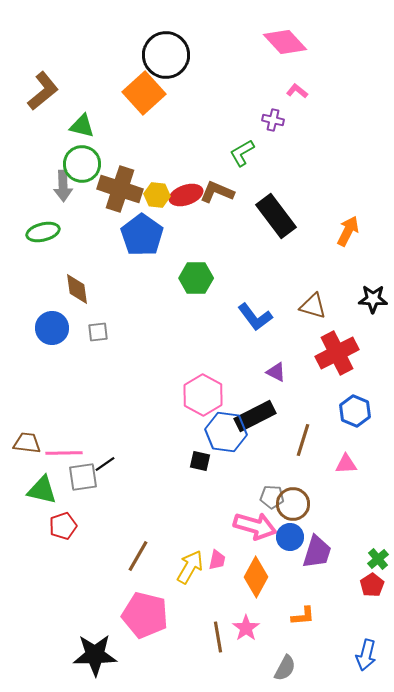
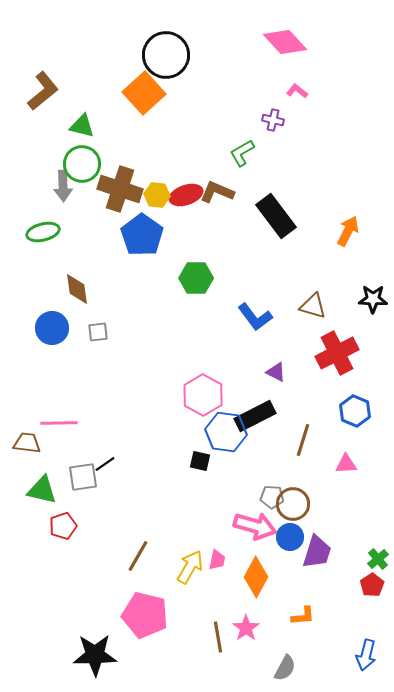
pink line at (64, 453): moved 5 px left, 30 px up
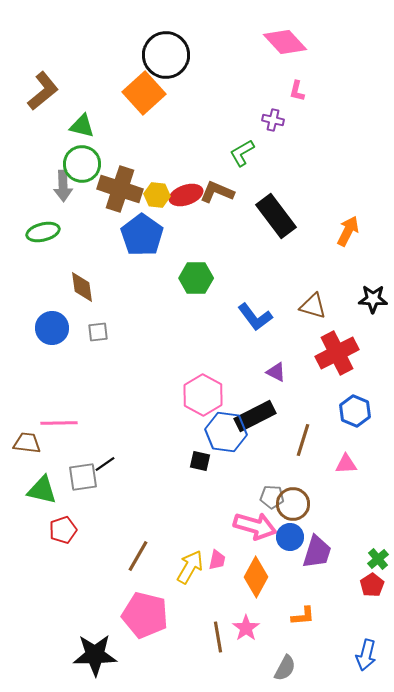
pink L-shape at (297, 91): rotated 115 degrees counterclockwise
brown diamond at (77, 289): moved 5 px right, 2 px up
red pentagon at (63, 526): moved 4 px down
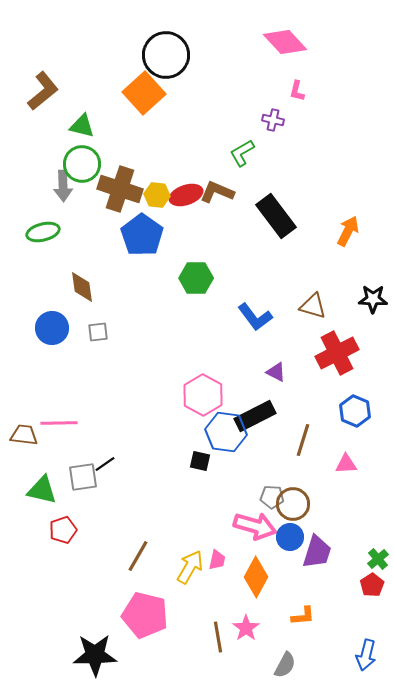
brown trapezoid at (27, 443): moved 3 px left, 8 px up
gray semicircle at (285, 668): moved 3 px up
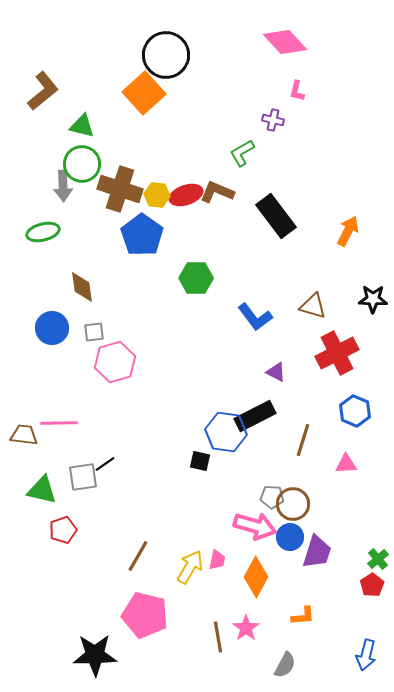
gray square at (98, 332): moved 4 px left
pink hexagon at (203, 395): moved 88 px left, 33 px up; rotated 15 degrees clockwise
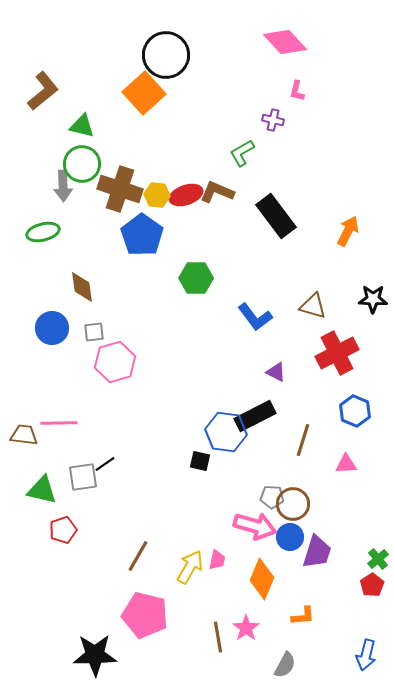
orange diamond at (256, 577): moved 6 px right, 2 px down; rotated 6 degrees counterclockwise
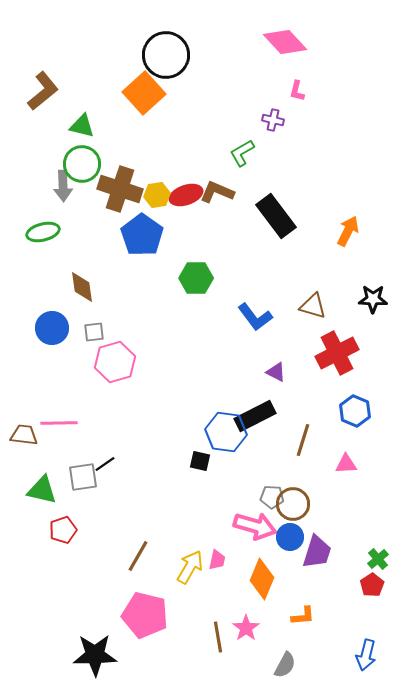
yellow hexagon at (157, 195): rotated 15 degrees counterclockwise
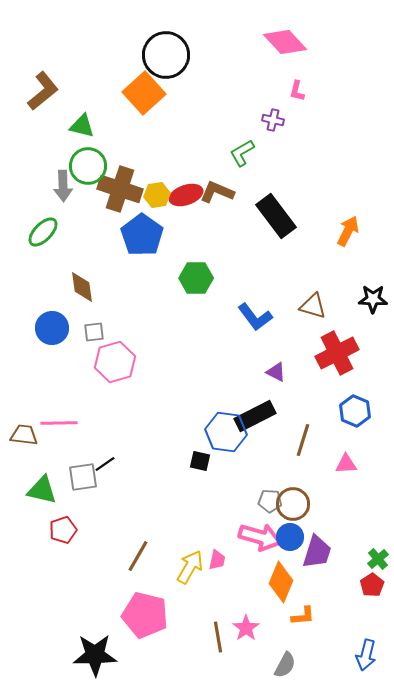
green circle at (82, 164): moved 6 px right, 2 px down
green ellipse at (43, 232): rotated 32 degrees counterclockwise
gray pentagon at (272, 497): moved 2 px left, 4 px down
pink arrow at (255, 526): moved 5 px right, 11 px down
orange diamond at (262, 579): moved 19 px right, 3 px down
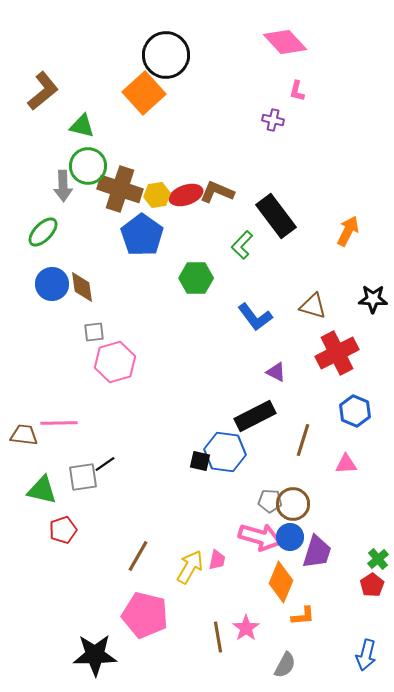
green L-shape at (242, 153): moved 92 px down; rotated 16 degrees counterclockwise
blue circle at (52, 328): moved 44 px up
blue hexagon at (226, 432): moved 1 px left, 20 px down
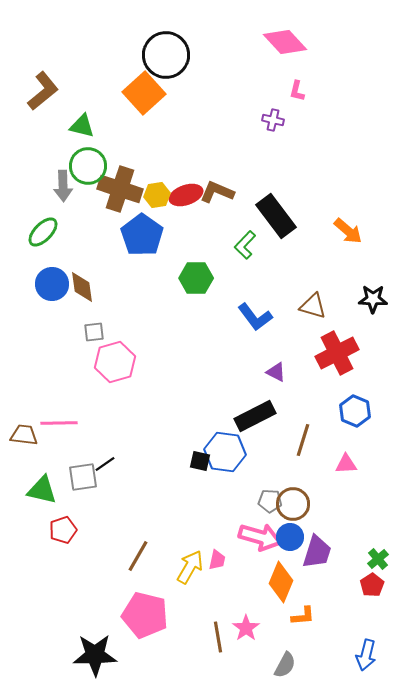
orange arrow at (348, 231): rotated 104 degrees clockwise
green L-shape at (242, 245): moved 3 px right
